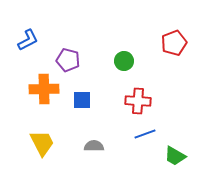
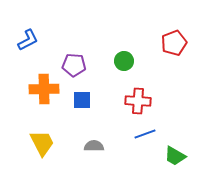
purple pentagon: moved 6 px right, 5 px down; rotated 10 degrees counterclockwise
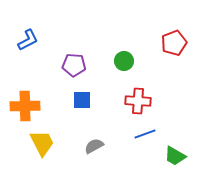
orange cross: moved 19 px left, 17 px down
gray semicircle: rotated 30 degrees counterclockwise
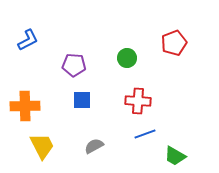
green circle: moved 3 px right, 3 px up
yellow trapezoid: moved 3 px down
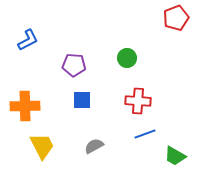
red pentagon: moved 2 px right, 25 px up
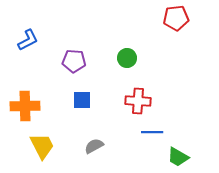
red pentagon: rotated 15 degrees clockwise
purple pentagon: moved 4 px up
blue line: moved 7 px right, 2 px up; rotated 20 degrees clockwise
green trapezoid: moved 3 px right, 1 px down
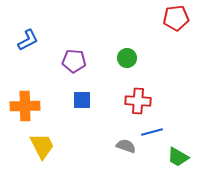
blue line: rotated 15 degrees counterclockwise
gray semicircle: moved 32 px right; rotated 48 degrees clockwise
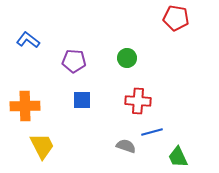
red pentagon: rotated 15 degrees clockwise
blue L-shape: rotated 115 degrees counterclockwise
green trapezoid: rotated 35 degrees clockwise
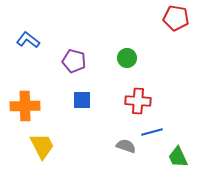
purple pentagon: rotated 10 degrees clockwise
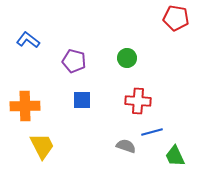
green trapezoid: moved 3 px left, 1 px up
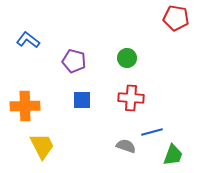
red cross: moved 7 px left, 3 px up
green trapezoid: moved 2 px left, 1 px up; rotated 135 degrees counterclockwise
